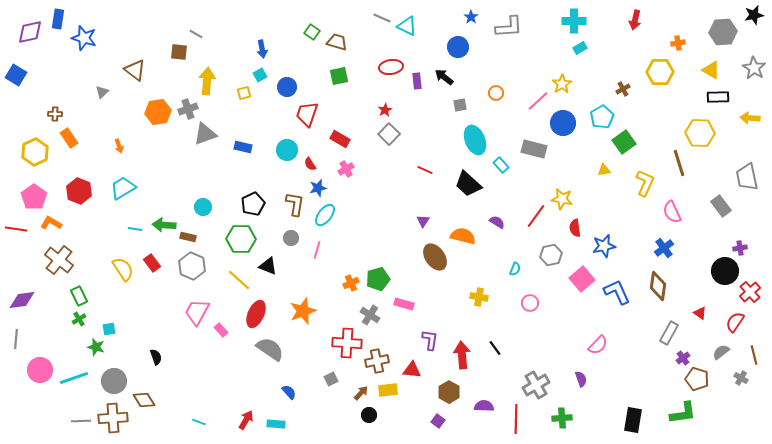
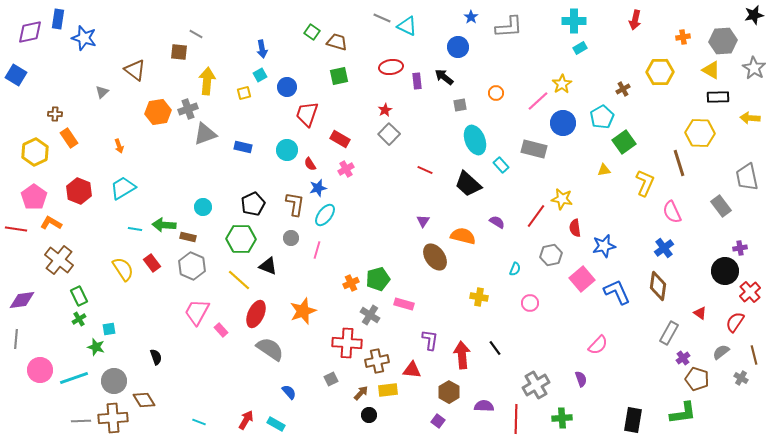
gray hexagon at (723, 32): moved 9 px down
orange cross at (678, 43): moved 5 px right, 6 px up
cyan rectangle at (276, 424): rotated 24 degrees clockwise
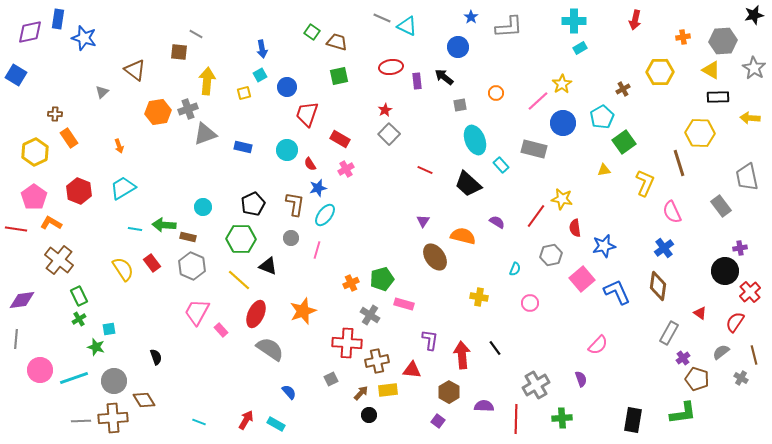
green pentagon at (378, 279): moved 4 px right
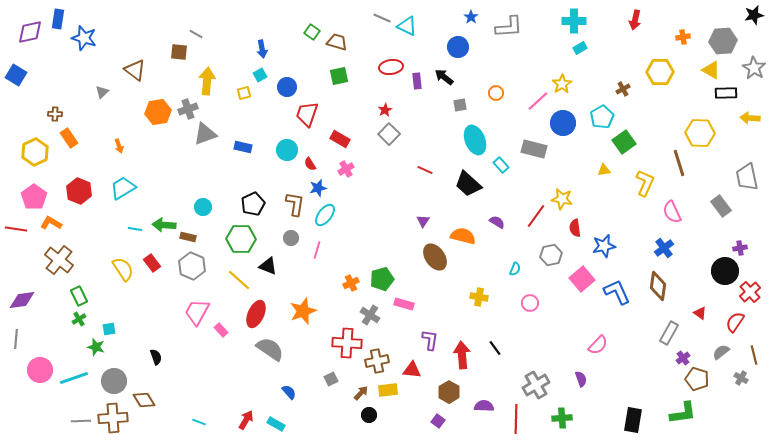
black rectangle at (718, 97): moved 8 px right, 4 px up
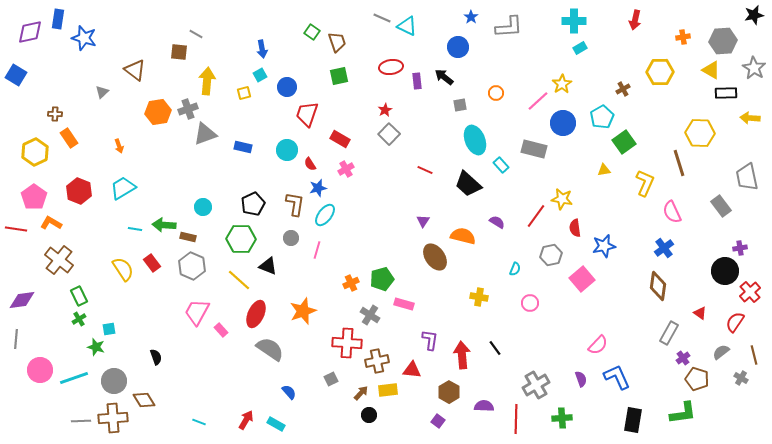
brown trapezoid at (337, 42): rotated 55 degrees clockwise
blue L-shape at (617, 292): moved 85 px down
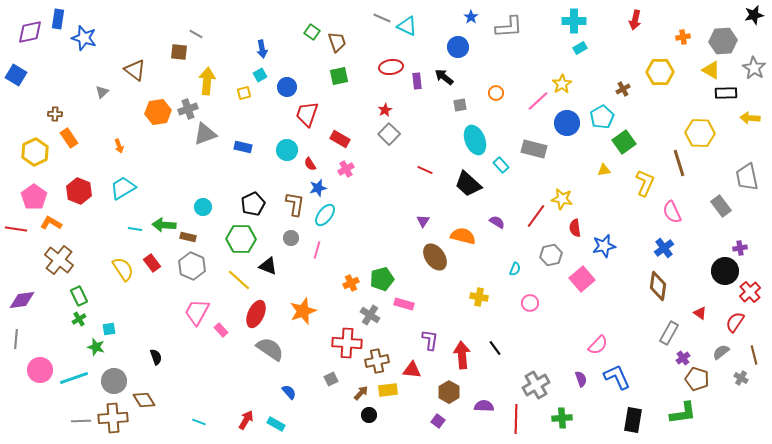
blue circle at (563, 123): moved 4 px right
